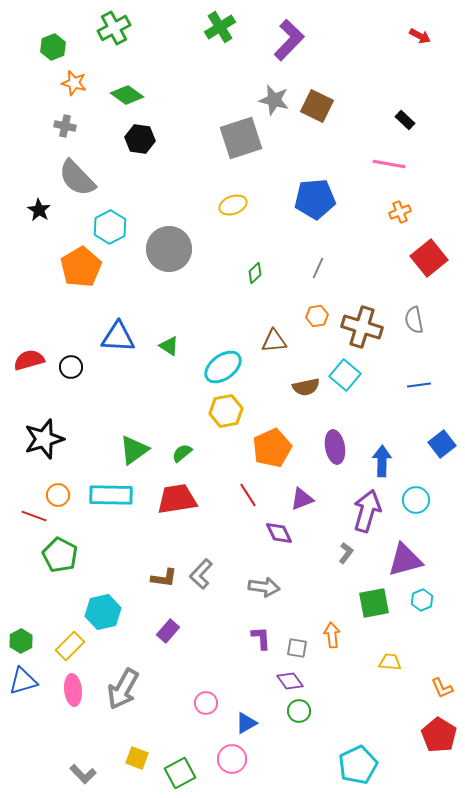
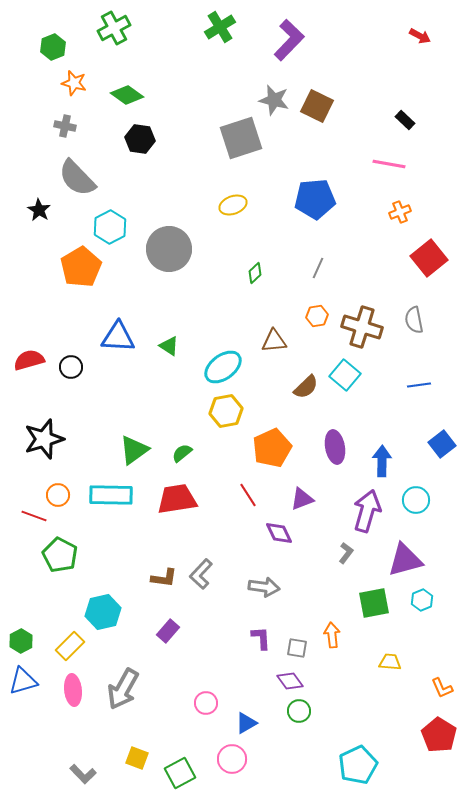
brown semicircle at (306, 387): rotated 32 degrees counterclockwise
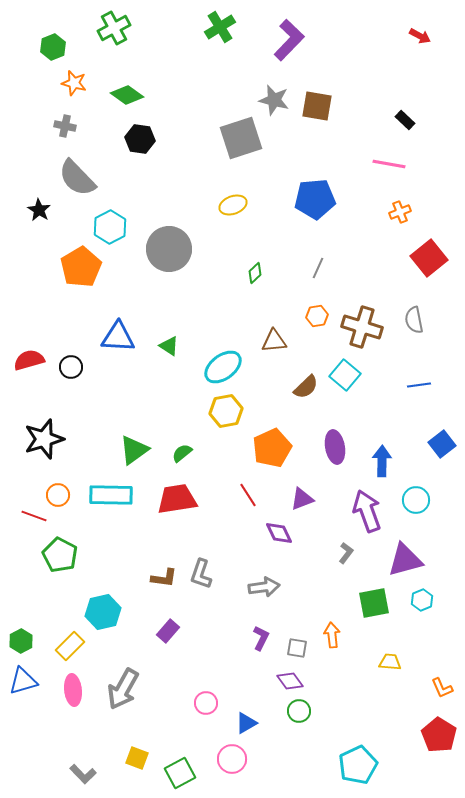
brown square at (317, 106): rotated 16 degrees counterclockwise
purple arrow at (367, 511): rotated 36 degrees counterclockwise
gray L-shape at (201, 574): rotated 24 degrees counterclockwise
gray arrow at (264, 587): rotated 16 degrees counterclockwise
purple L-shape at (261, 638): rotated 30 degrees clockwise
